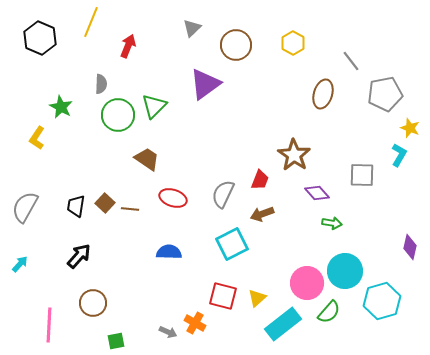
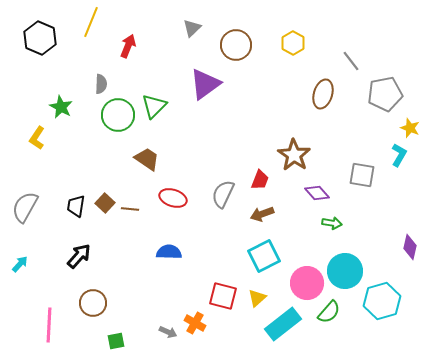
gray square at (362, 175): rotated 8 degrees clockwise
cyan square at (232, 244): moved 32 px right, 12 px down
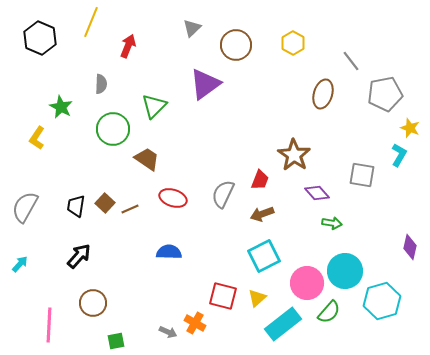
green circle at (118, 115): moved 5 px left, 14 px down
brown line at (130, 209): rotated 30 degrees counterclockwise
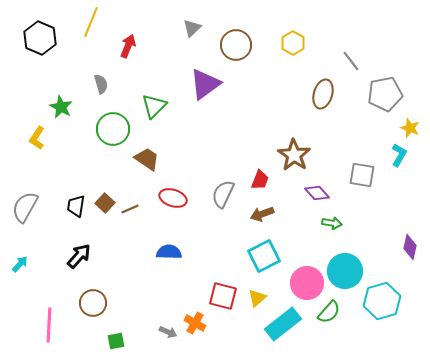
gray semicircle at (101, 84): rotated 18 degrees counterclockwise
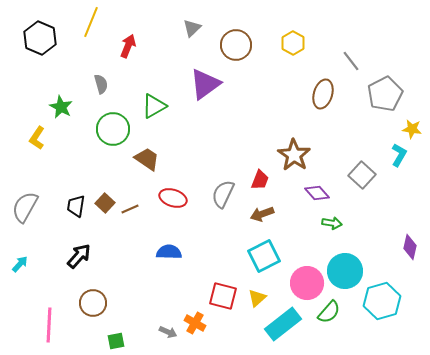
gray pentagon at (385, 94): rotated 16 degrees counterclockwise
green triangle at (154, 106): rotated 16 degrees clockwise
yellow star at (410, 128): moved 2 px right, 1 px down; rotated 12 degrees counterclockwise
gray square at (362, 175): rotated 32 degrees clockwise
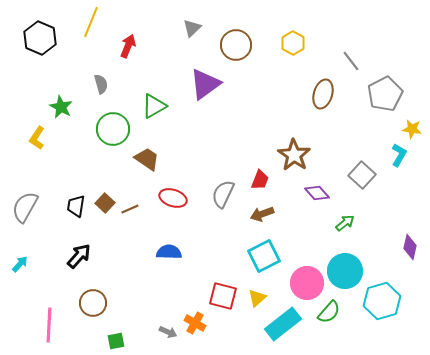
green arrow at (332, 223): moved 13 px right; rotated 48 degrees counterclockwise
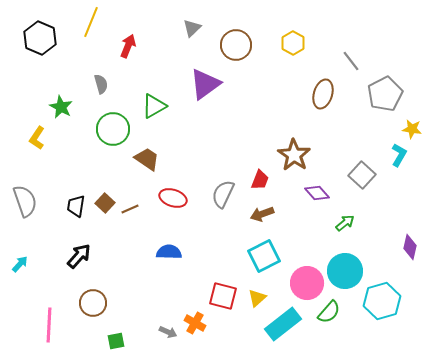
gray semicircle at (25, 207): moved 6 px up; rotated 132 degrees clockwise
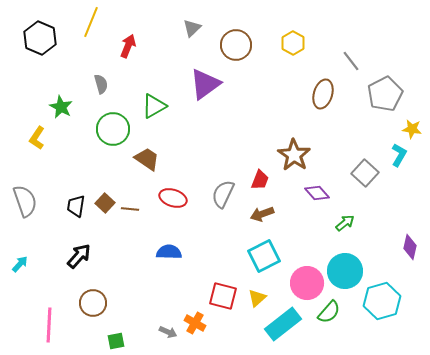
gray square at (362, 175): moved 3 px right, 2 px up
brown line at (130, 209): rotated 30 degrees clockwise
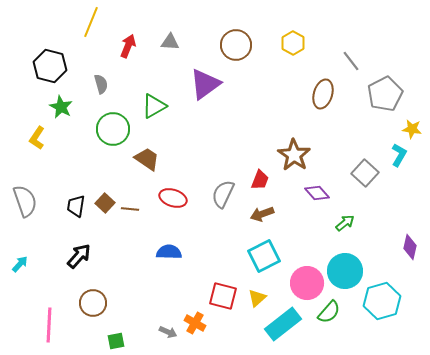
gray triangle at (192, 28): moved 22 px left, 14 px down; rotated 48 degrees clockwise
black hexagon at (40, 38): moved 10 px right, 28 px down; rotated 8 degrees counterclockwise
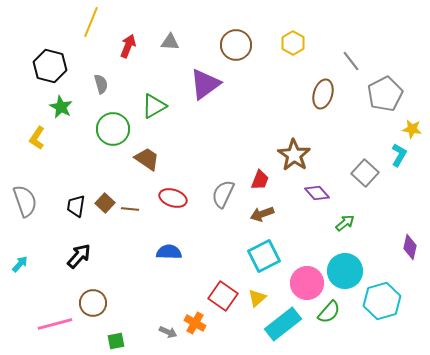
red square at (223, 296): rotated 20 degrees clockwise
pink line at (49, 325): moved 6 px right, 1 px up; rotated 72 degrees clockwise
